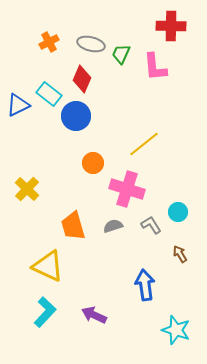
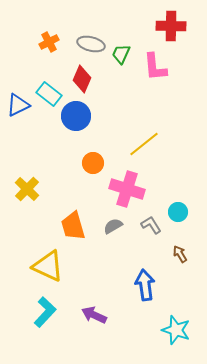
gray semicircle: rotated 12 degrees counterclockwise
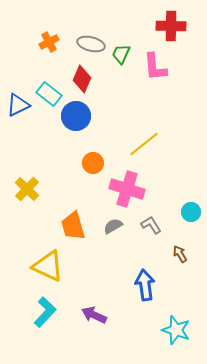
cyan circle: moved 13 px right
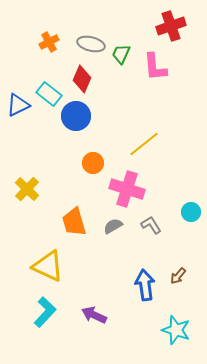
red cross: rotated 20 degrees counterclockwise
orange trapezoid: moved 1 px right, 4 px up
brown arrow: moved 2 px left, 22 px down; rotated 108 degrees counterclockwise
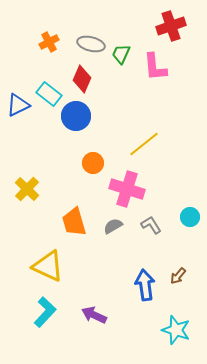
cyan circle: moved 1 px left, 5 px down
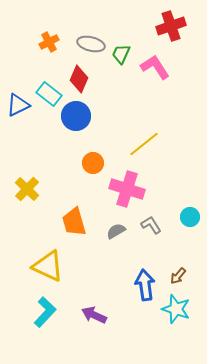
pink L-shape: rotated 152 degrees clockwise
red diamond: moved 3 px left
gray semicircle: moved 3 px right, 5 px down
cyan star: moved 21 px up
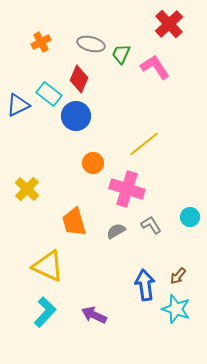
red cross: moved 2 px left, 2 px up; rotated 24 degrees counterclockwise
orange cross: moved 8 px left
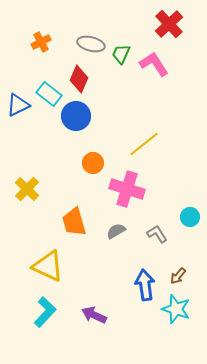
pink L-shape: moved 1 px left, 3 px up
gray L-shape: moved 6 px right, 9 px down
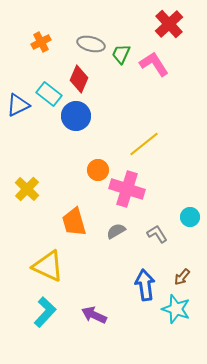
orange circle: moved 5 px right, 7 px down
brown arrow: moved 4 px right, 1 px down
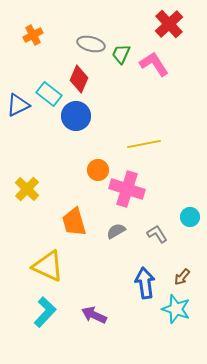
orange cross: moved 8 px left, 7 px up
yellow line: rotated 28 degrees clockwise
blue arrow: moved 2 px up
